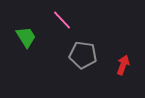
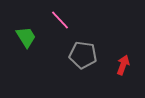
pink line: moved 2 px left
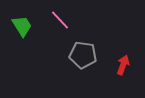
green trapezoid: moved 4 px left, 11 px up
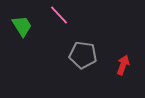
pink line: moved 1 px left, 5 px up
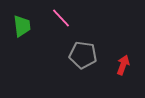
pink line: moved 2 px right, 3 px down
green trapezoid: rotated 25 degrees clockwise
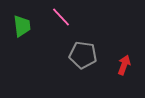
pink line: moved 1 px up
red arrow: moved 1 px right
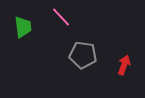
green trapezoid: moved 1 px right, 1 px down
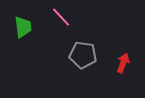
red arrow: moved 1 px left, 2 px up
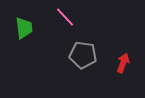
pink line: moved 4 px right
green trapezoid: moved 1 px right, 1 px down
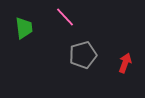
gray pentagon: rotated 24 degrees counterclockwise
red arrow: moved 2 px right
